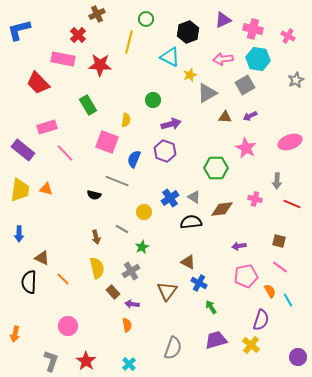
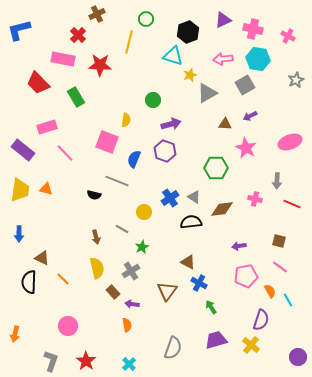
cyan triangle at (170, 57): moved 3 px right, 1 px up; rotated 10 degrees counterclockwise
green rectangle at (88, 105): moved 12 px left, 8 px up
brown triangle at (225, 117): moved 7 px down
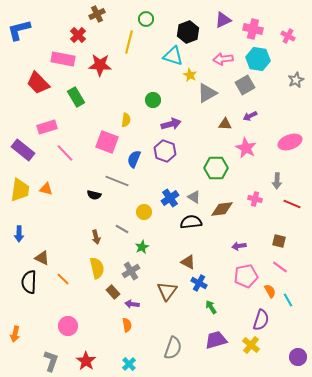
yellow star at (190, 75): rotated 24 degrees counterclockwise
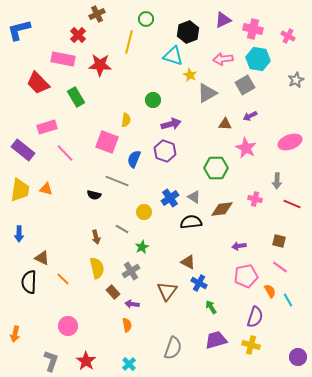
purple semicircle at (261, 320): moved 6 px left, 3 px up
yellow cross at (251, 345): rotated 24 degrees counterclockwise
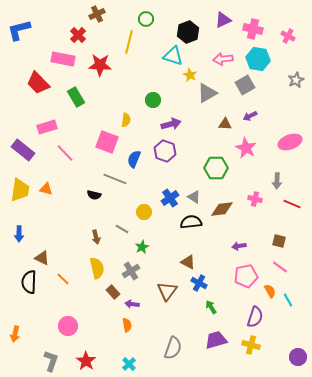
gray line at (117, 181): moved 2 px left, 2 px up
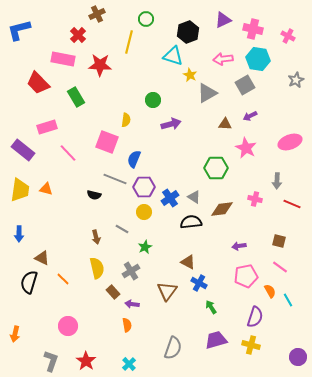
purple hexagon at (165, 151): moved 21 px left, 36 px down; rotated 20 degrees counterclockwise
pink line at (65, 153): moved 3 px right
green star at (142, 247): moved 3 px right
black semicircle at (29, 282): rotated 15 degrees clockwise
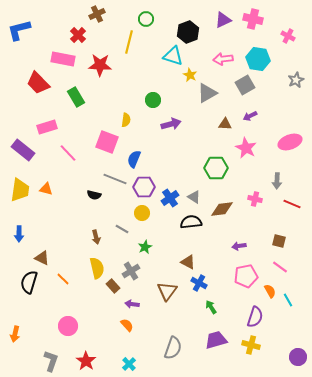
pink cross at (253, 29): moved 10 px up
yellow circle at (144, 212): moved 2 px left, 1 px down
brown rectangle at (113, 292): moved 6 px up
orange semicircle at (127, 325): rotated 32 degrees counterclockwise
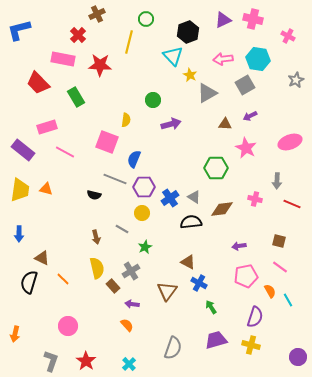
cyan triangle at (173, 56): rotated 30 degrees clockwise
pink line at (68, 153): moved 3 px left, 1 px up; rotated 18 degrees counterclockwise
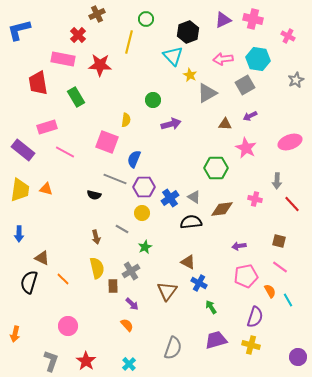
red trapezoid at (38, 83): rotated 35 degrees clockwise
red line at (292, 204): rotated 24 degrees clockwise
brown rectangle at (113, 286): rotated 40 degrees clockwise
purple arrow at (132, 304): rotated 144 degrees counterclockwise
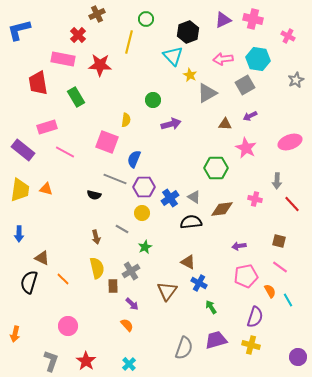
gray semicircle at (173, 348): moved 11 px right
